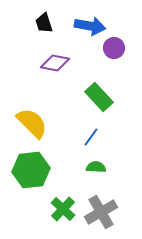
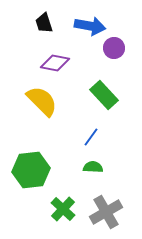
green rectangle: moved 5 px right, 2 px up
yellow semicircle: moved 10 px right, 22 px up
green semicircle: moved 3 px left
gray cross: moved 5 px right
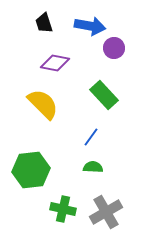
yellow semicircle: moved 1 px right, 3 px down
green cross: rotated 30 degrees counterclockwise
